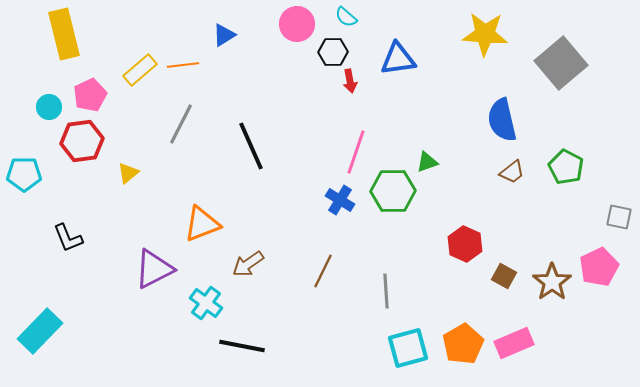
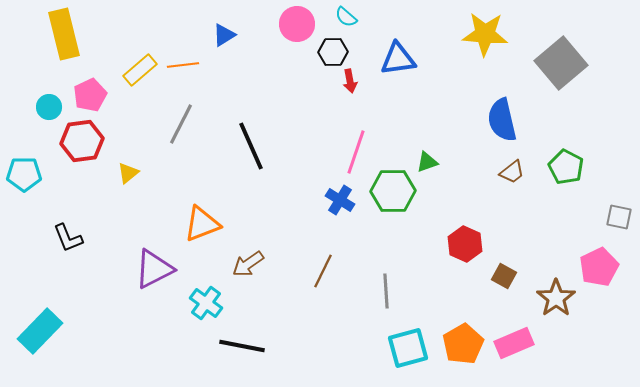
brown star at (552, 282): moved 4 px right, 16 px down
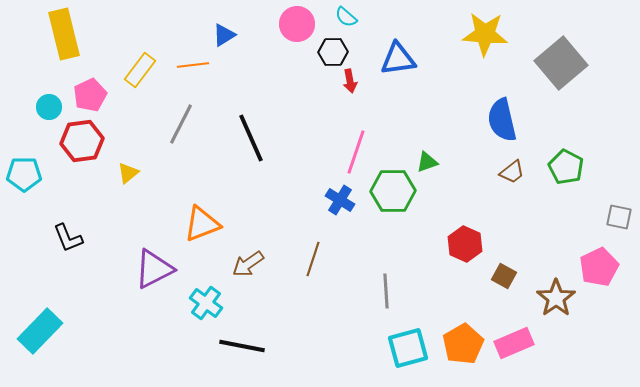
orange line at (183, 65): moved 10 px right
yellow rectangle at (140, 70): rotated 12 degrees counterclockwise
black line at (251, 146): moved 8 px up
brown line at (323, 271): moved 10 px left, 12 px up; rotated 8 degrees counterclockwise
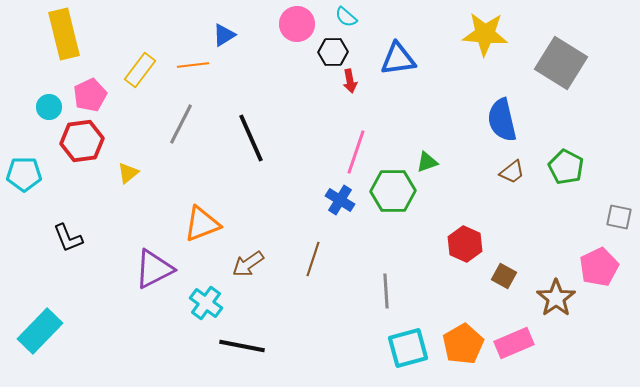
gray square at (561, 63): rotated 18 degrees counterclockwise
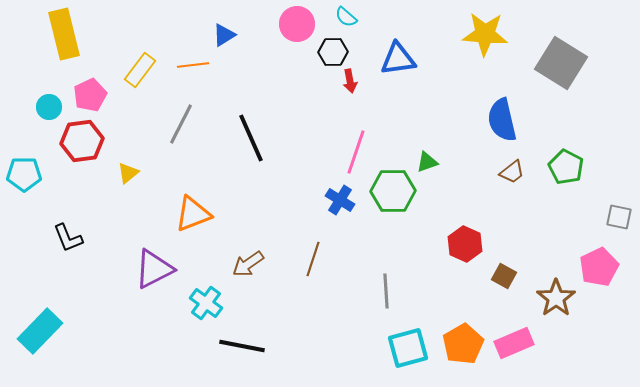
orange triangle at (202, 224): moved 9 px left, 10 px up
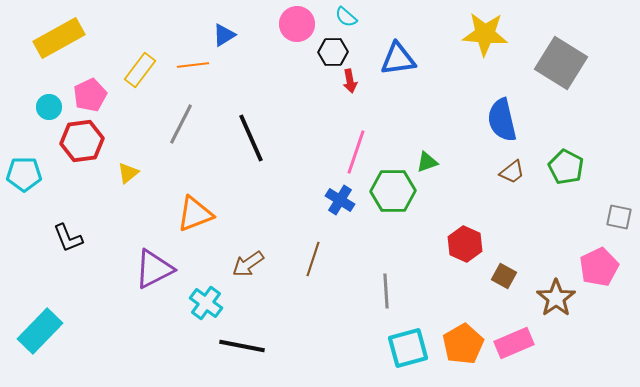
yellow rectangle at (64, 34): moved 5 px left, 4 px down; rotated 75 degrees clockwise
orange triangle at (193, 214): moved 2 px right
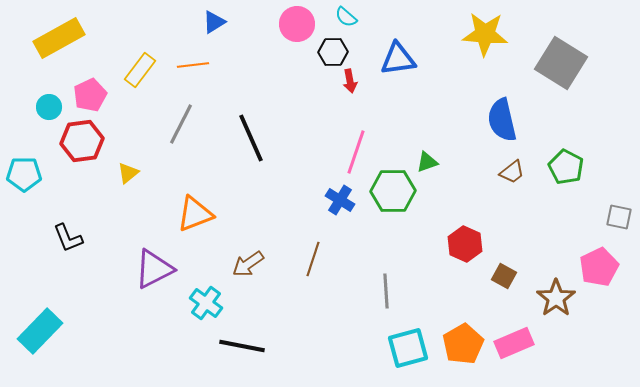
blue triangle at (224, 35): moved 10 px left, 13 px up
